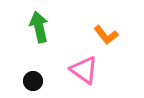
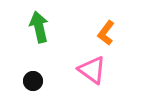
orange L-shape: moved 2 px up; rotated 75 degrees clockwise
pink triangle: moved 8 px right
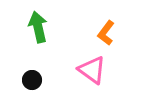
green arrow: moved 1 px left
black circle: moved 1 px left, 1 px up
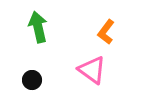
orange L-shape: moved 1 px up
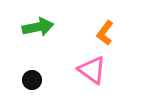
green arrow: rotated 92 degrees clockwise
orange L-shape: moved 1 px left, 1 px down
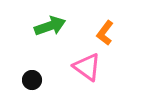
green arrow: moved 12 px right, 1 px up; rotated 8 degrees counterclockwise
pink triangle: moved 5 px left, 3 px up
